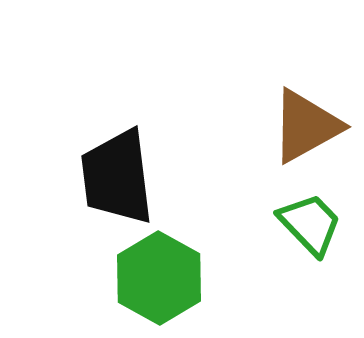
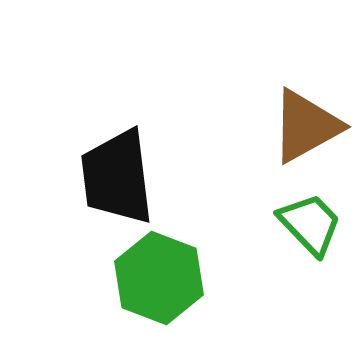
green hexagon: rotated 8 degrees counterclockwise
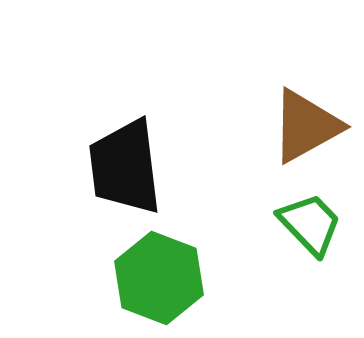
black trapezoid: moved 8 px right, 10 px up
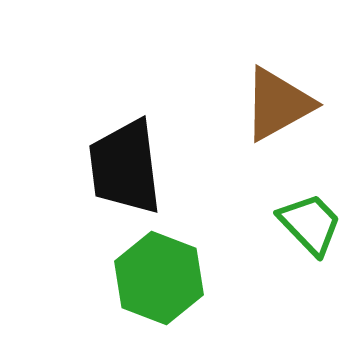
brown triangle: moved 28 px left, 22 px up
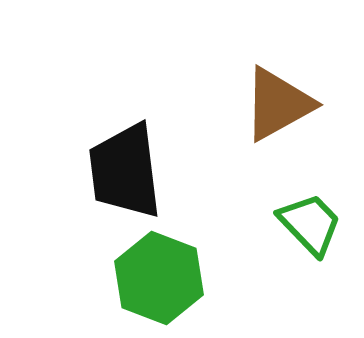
black trapezoid: moved 4 px down
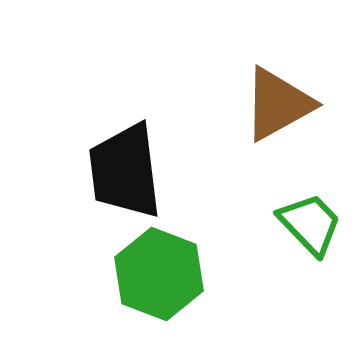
green hexagon: moved 4 px up
